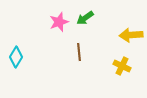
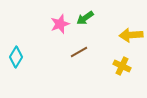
pink star: moved 1 px right, 2 px down
brown line: rotated 66 degrees clockwise
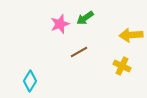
cyan diamond: moved 14 px right, 24 px down
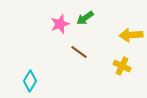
brown line: rotated 66 degrees clockwise
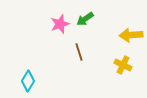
green arrow: moved 1 px down
brown line: rotated 36 degrees clockwise
yellow cross: moved 1 px right, 1 px up
cyan diamond: moved 2 px left
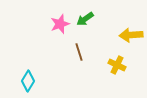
yellow cross: moved 6 px left
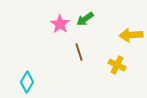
pink star: rotated 18 degrees counterclockwise
cyan diamond: moved 1 px left, 1 px down
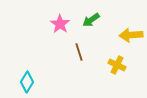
green arrow: moved 6 px right, 1 px down
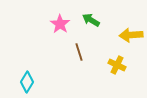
green arrow: rotated 66 degrees clockwise
